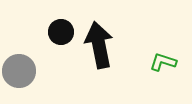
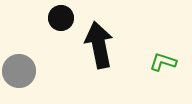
black circle: moved 14 px up
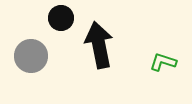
gray circle: moved 12 px right, 15 px up
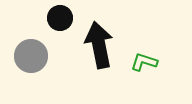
black circle: moved 1 px left
green L-shape: moved 19 px left
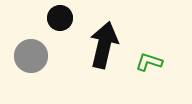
black arrow: moved 5 px right; rotated 24 degrees clockwise
green L-shape: moved 5 px right
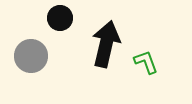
black arrow: moved 2 px right, 1 px up
green L-shape: moved 3 px left; rotated 52 degrees clockwise
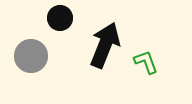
black arrow: moved 1 px left, 1 px down; rotated 9 degrees clockwise
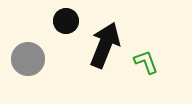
black circle: moved 6 px right, 3 px down
gray circle: moved 3 px left, 3 px down
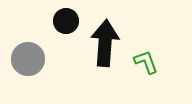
black arrow: moved 2 px up; rotated 18 degrees counterclockwise
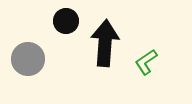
green L-shape: rotated 104 degrees counterclockwise
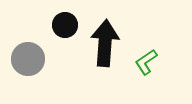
black circle: moved 1 px left, 4 px down
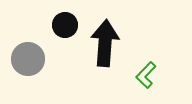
green L-shape: moved 13 px down; rotated 12 degrees counterclockwise
